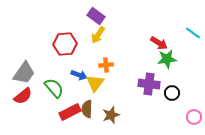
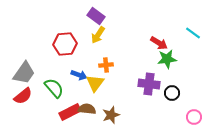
brown semicircle: rotated 96 degrees clockwise
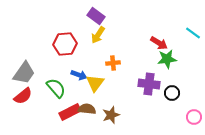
orange cross: moved 7 px right, 2 px up
green semicircle: moved 2 px right
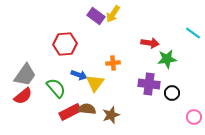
yellow arrow: moved 15 px right, 21 px up
red arrow: moved 9 px left; rotated 24 degrees counterclockwise
gray trapezoid: moved 1 px right, 2 px down
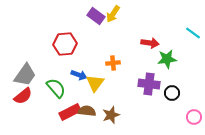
brown semicircle: moved 2 px down
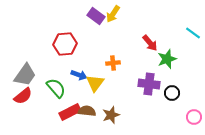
red arrow: rotated 42 degrees clockwise
green star: rotated 12 degrees counterclockwise
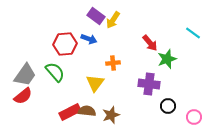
yellow arrow: moved 6 px down
blue arrow: moved 10 px right, 36 px up
green semicircle: moved 1 px left, 16 px up
black circle: moved 4 px left, 13 px down
